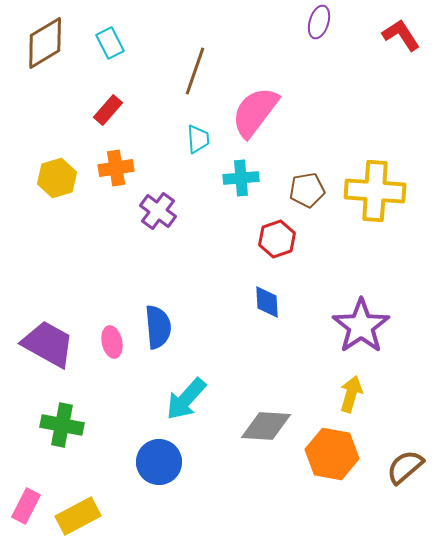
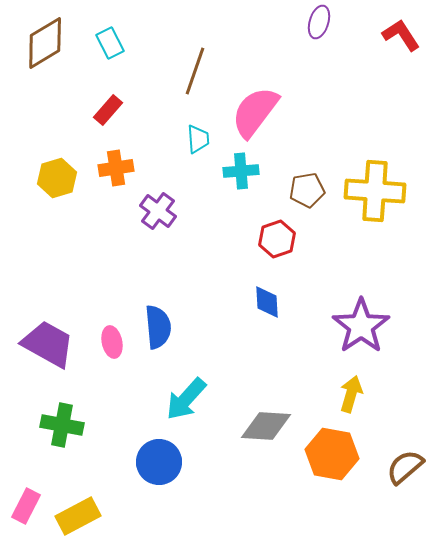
cyan cross: moved 7 px up
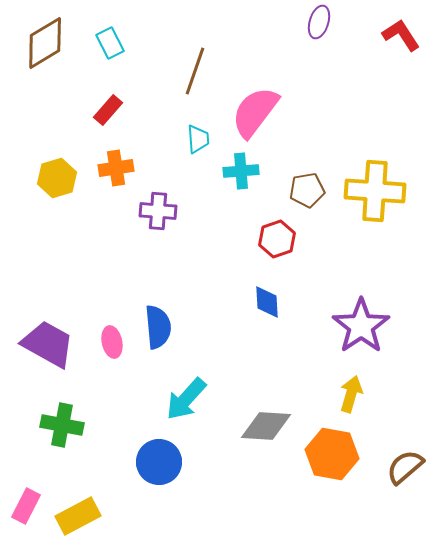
purple cross: rotated 33 degrees counterclockwise
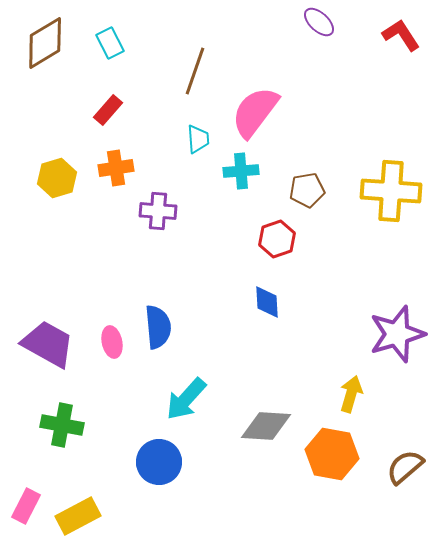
purple ellipse: rotated 64 degrees counterclockwise
yellow cross: moved 16 px right
purple star: moved 36 px right, 8 px down; rotated 18 degrees clockwise
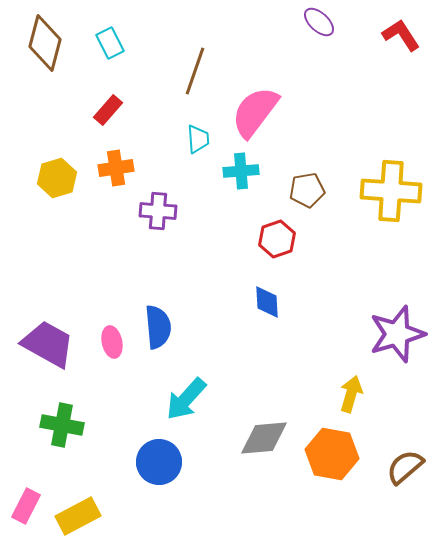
brown diamond: rotated 44 degrees counterclockwise
gray diamond: moved 2 px left, 12 px down; rotated 9 degrees counterclockwise
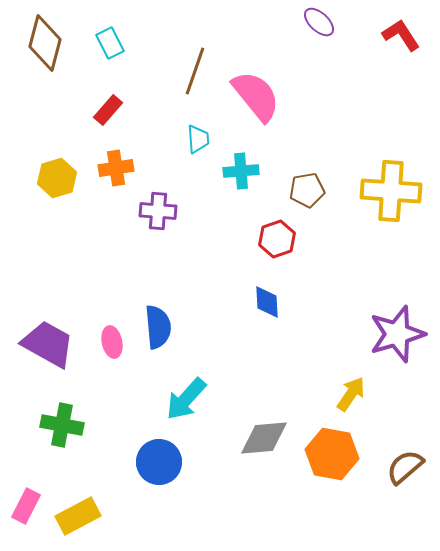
pink semicircle: moved 1 px right, 16 px up; rotated 104 degrees clockwise
yellow arrow: rotated 18 degrees clockwise
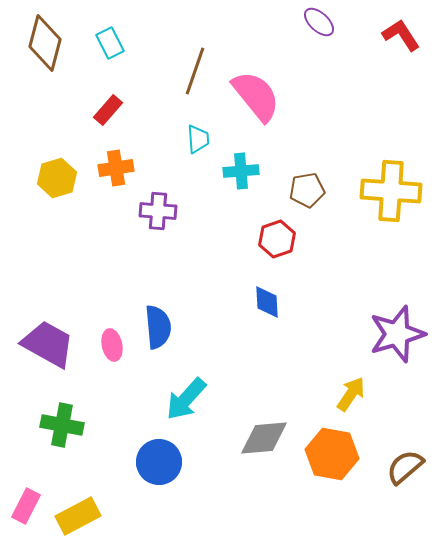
pink ellipse: moved 3 px down
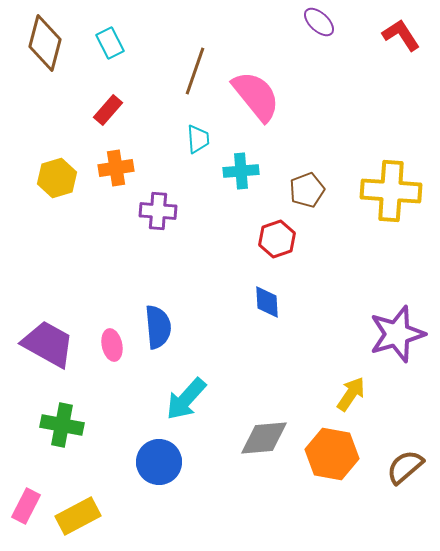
brown pentagon: rotated 12 degrees counterclockwise
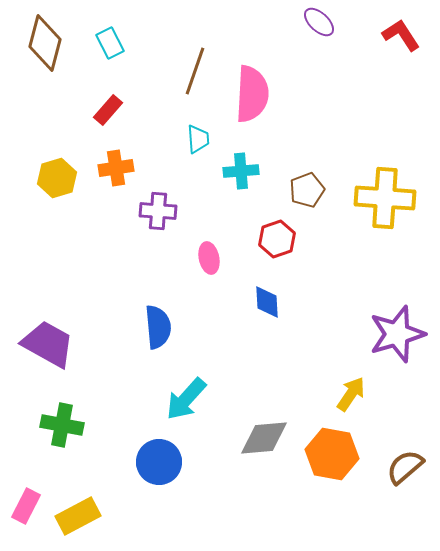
pink semicircle: moved 4 px left, 2 px up; rotated 42 degrees clockwise
yellow cross: moved 6 px left, 7 px down
pink ellipse: moved 97 px right, 87 px up
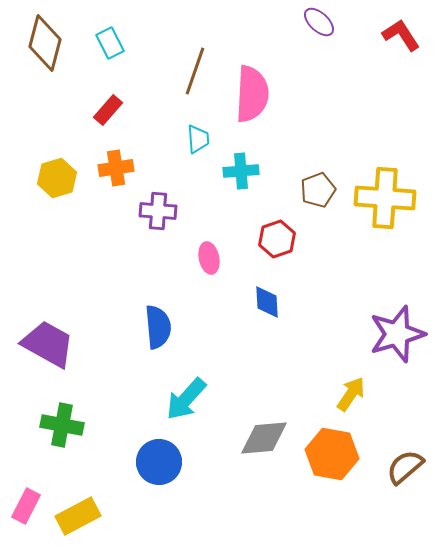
brown pentagon: moved 11 px right
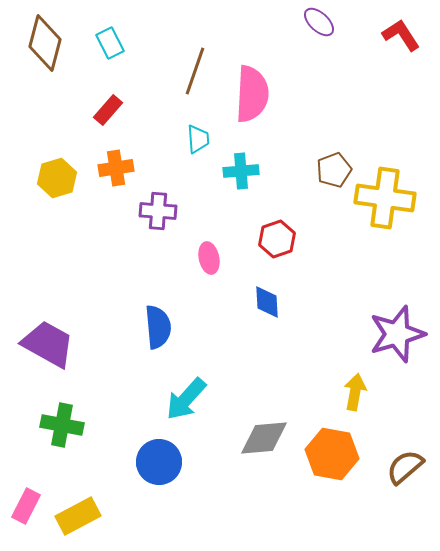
brown pentagon: moved 16 px right, 20 px up
yellow cross: rotated 4 degrees clockwise
yellow arrow: moved 4 px right, 2 px up; rotated 24 degrees counterclockwise
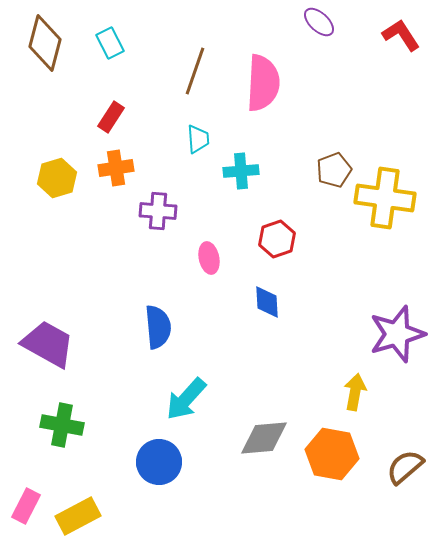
pink semicircle: moved 11 px right, 11 px up
red rectangle: moved 3 px right, 7 px down; rotated 8 degrees counterclockwise
